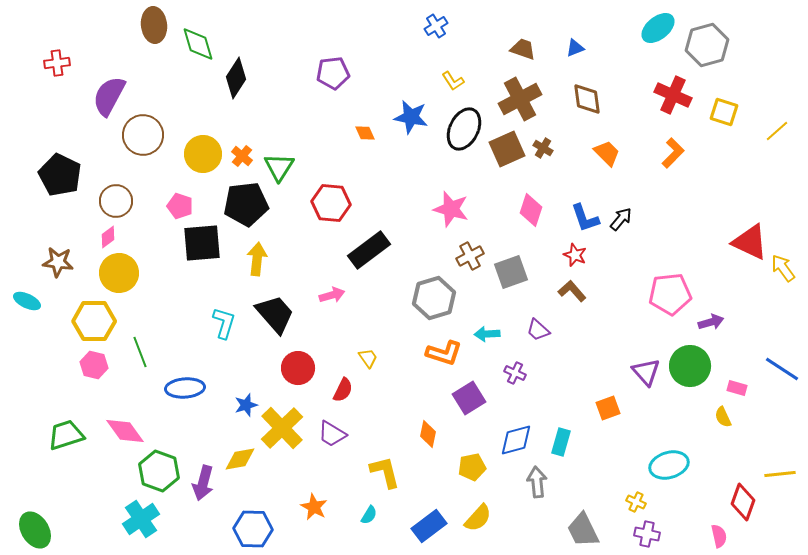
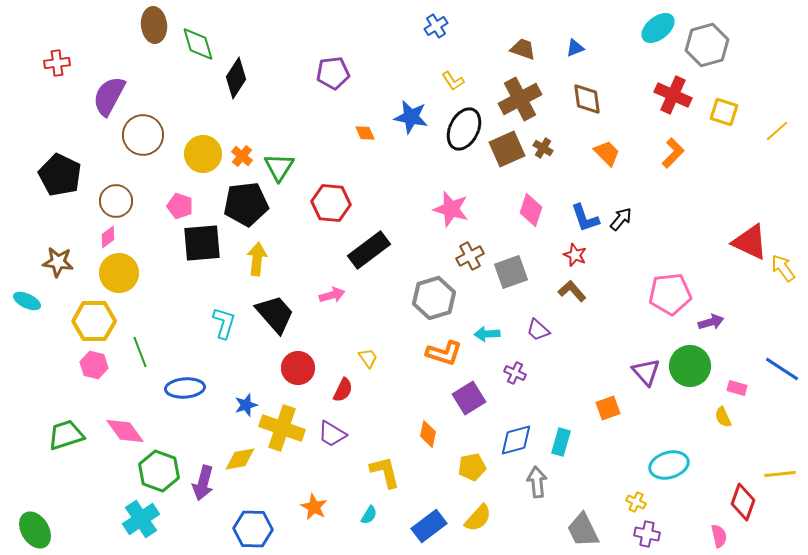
yellow cross at (282, 428): rotated 27 degrees counterclockwise
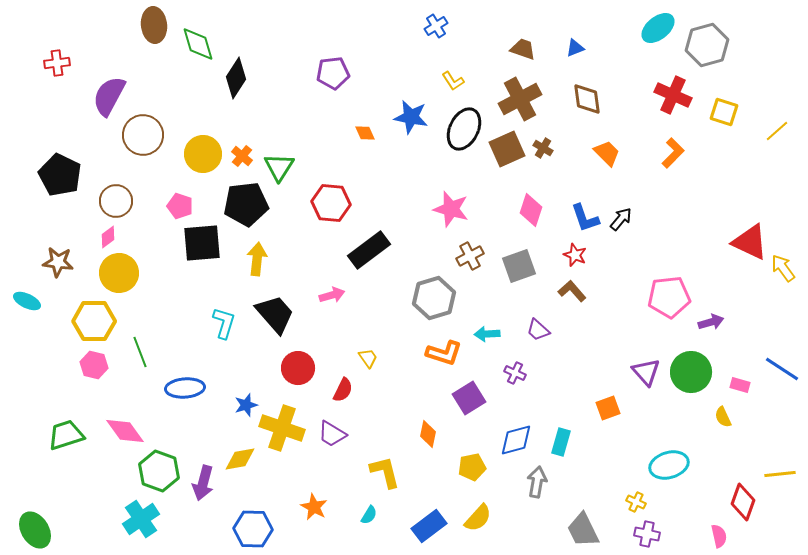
gray square at (511, 272): moved 8 px right, 6 px up
pink pentagon at (670, 294): moved 1 px left, 3 px down
green circle at (690, 366): moved 1 px right, 6 px down
pink rectangle at (737, 388): moved 3 px right, 3 px up
gray arrow at (537, 482): rotated 16 degrees clockwise
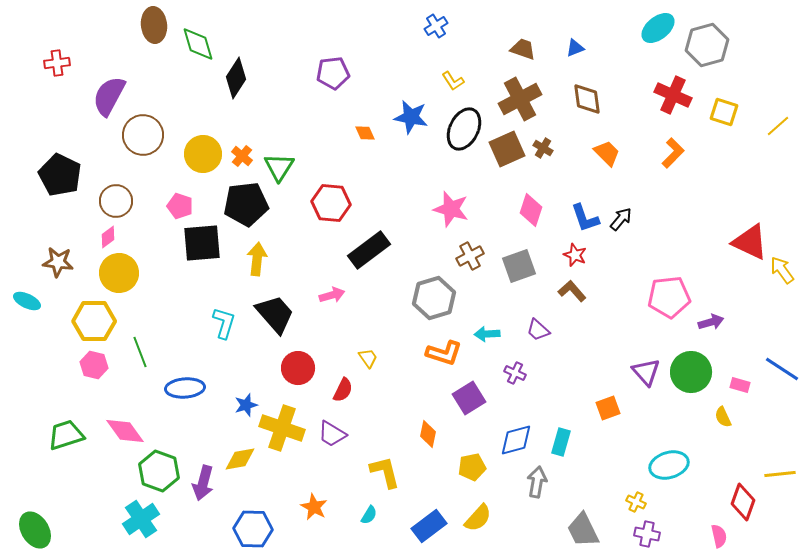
yellow line at (777, 131): moved 1 px right, 5 px up
yellow arrow at (783, 268): moved 1 px left, 2 px down
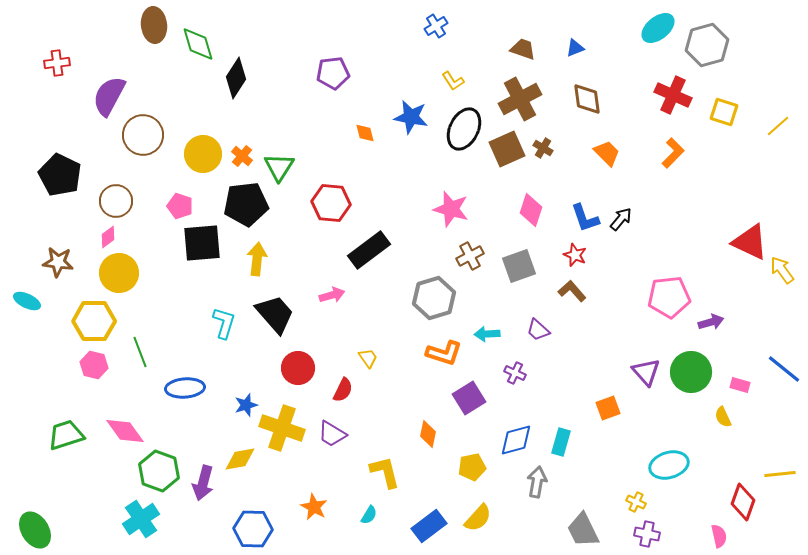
orange diamond at (365, 133): rotated 10 degrees clockwise
blue line at (782, 369): moved 2 px right; rotated 6 degrees clockwise
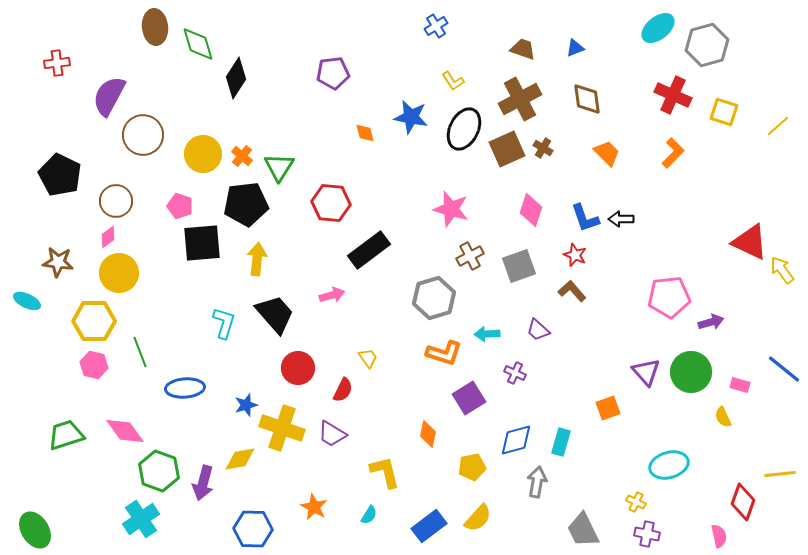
brown ellipse at (154, 25): moved 1 px right, 2 px down
black arrow at (621, 219): rotated 130 degrees counterclockwise
